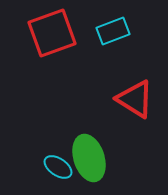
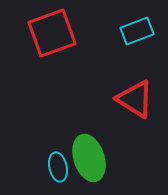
cyan rectangle: moved 24 px right
cyan ellipse: rotated 44 degrees clockwise
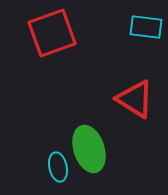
cyan rectangle: moved 9 px right, 4 px up; rotated 28 degrees clockwise
green ellipse: moved 9 px up
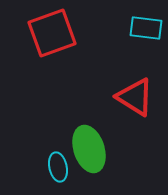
cyan rectangle: moved 1 px down
red triangle: moved 2 px up
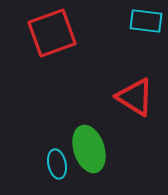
cyan rectangle: moved 7 px up
cyan ellipse: moved 1 px left, 3 px up
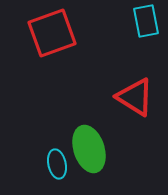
cyan rectangle: rotated 72 degrees clockwise
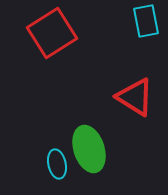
red square: rotated 12 degrees counterclockwise
